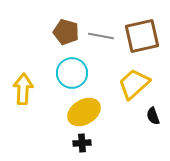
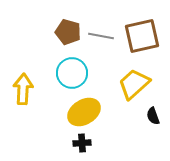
brown pentagon: moved 2 px right
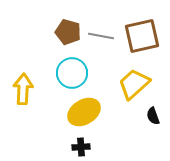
black cross: moved 1 px left, 4 px down
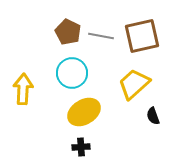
brown pentagon: rotated 10 degrees clockwise
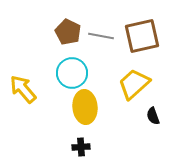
yellow arrow: rotated 44 degrees counterclockwise
yellow ellipse: moved 1 px right, 5 px up; rotated 64 degrees counterclockwise
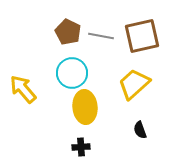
black semicircle: moved 13 px left, 14 px down
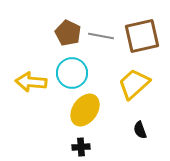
brown pentagon: moved 1 px down
yellow arrow: moved 8 px right, 7 px up; rotated 44 degrees counterclockwise
yellow ellipse: moved 3 px down; rotated 40 degrees clockwise
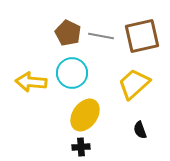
yellow ellipse: moved 5 px down
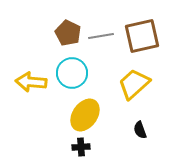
gray line: rotated 20 degrees counterclockwise
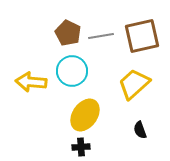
cyan circle: moved 2 px up
